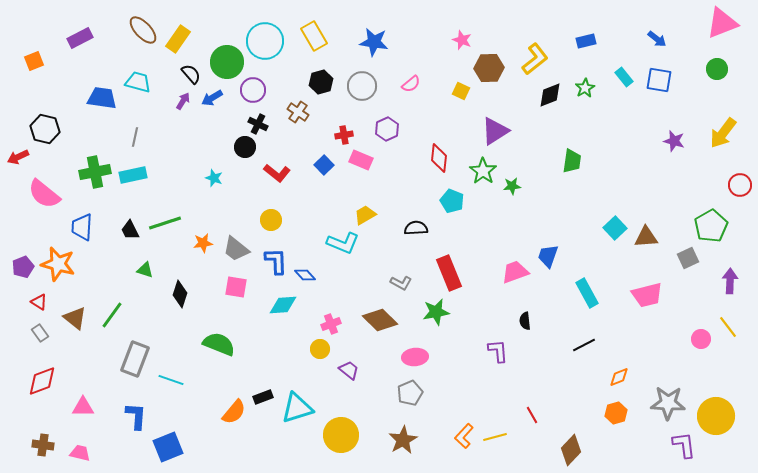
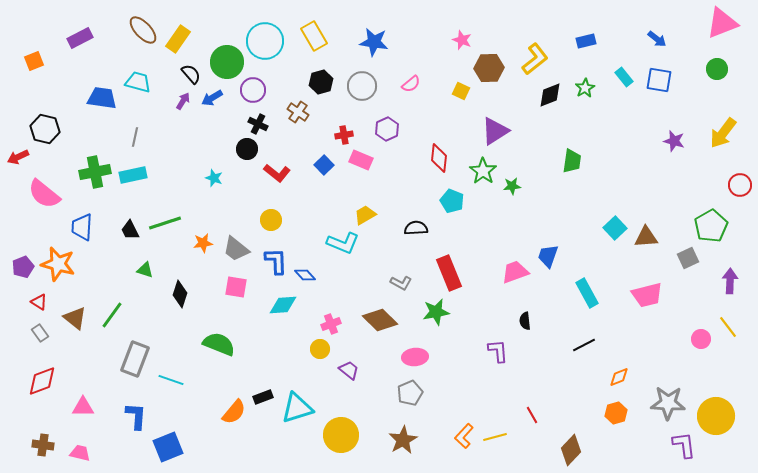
black circle at (245, 147): moved 2 px right, 2 px down
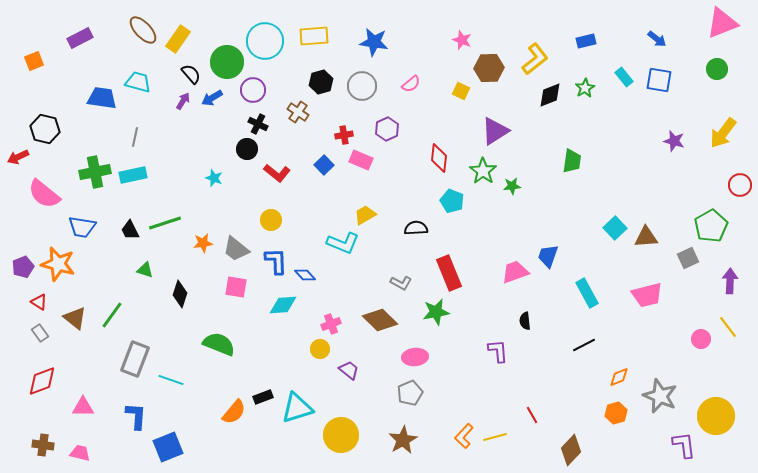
yellow rectangle at (314, 36): rotated 64 degrees counterclockwise
blue trapezoid at (82, 227): rotated 84 degrees counterclockwise
gray star at (668, 403): moved 8 px left, 7 px up; rotated 20 degrees clockwise
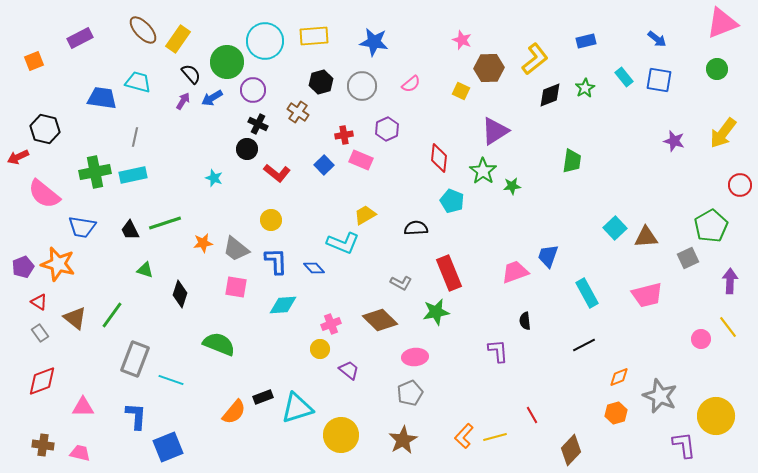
blue diamond at (305, 275): moved 9 px right, 7 px up
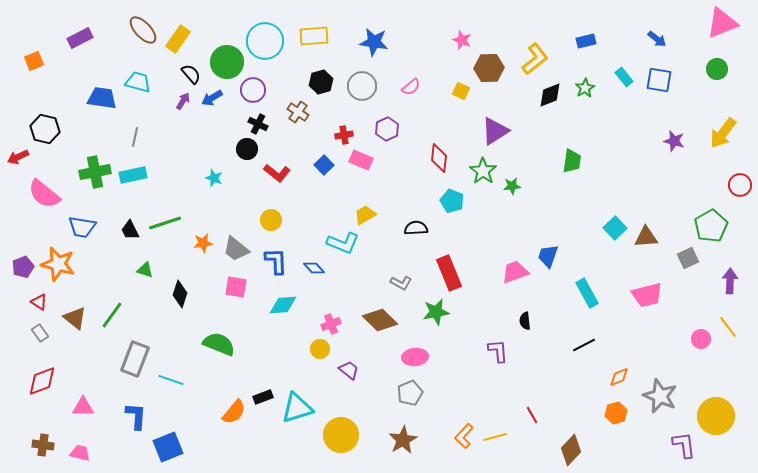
pink semicircle at (411, 84): moved 3 px down
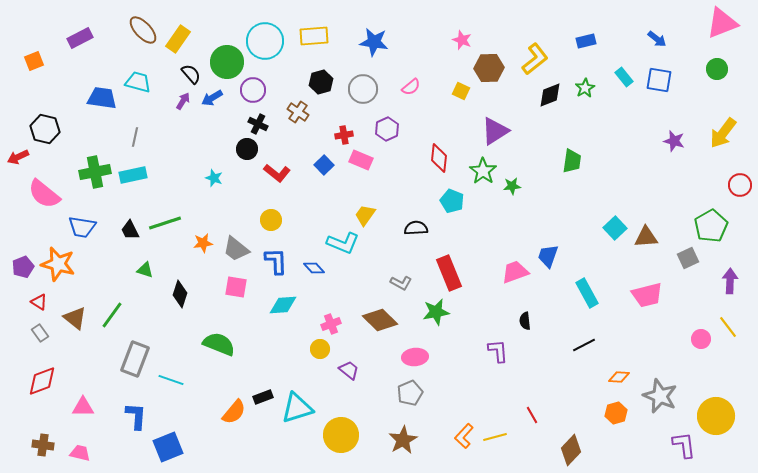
gray circle at (362, 86): moved 1 px right, 3 px down
yellow trapezoid at (365, 215): rotated 25 degrees counterclockwise
orange diamond at (619, 377): rotated 25 degrees clockwise
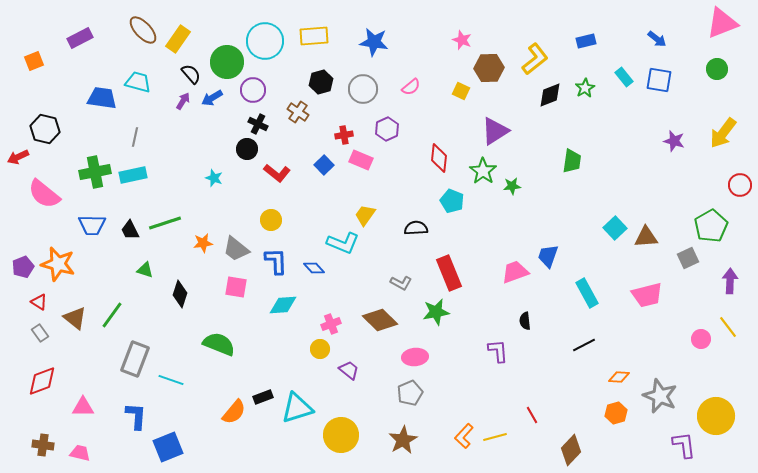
blue trapezoid at (82, 227): moved 10 px right, 2 px up; rotated 8 degrees counterclockwise
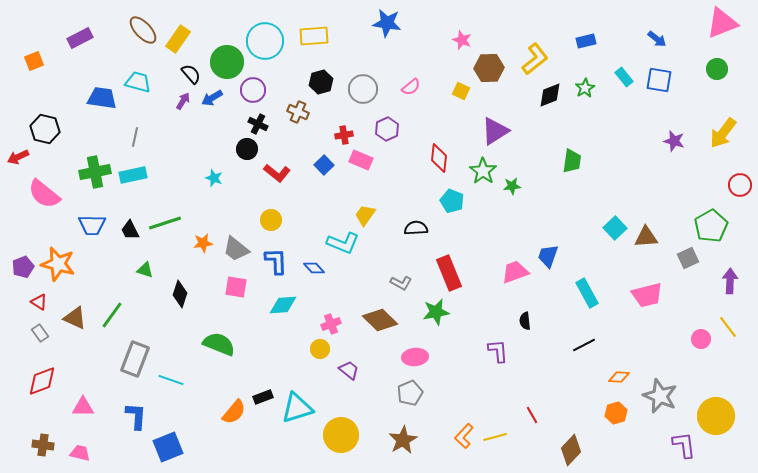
blue star at (374, 42): moved 13 px right, 19 px up
brown cross at (298, 112): rotated 10 degrees counterclockwise
brown triangle at (75, 318): rotated 15 degrees counterclockwise
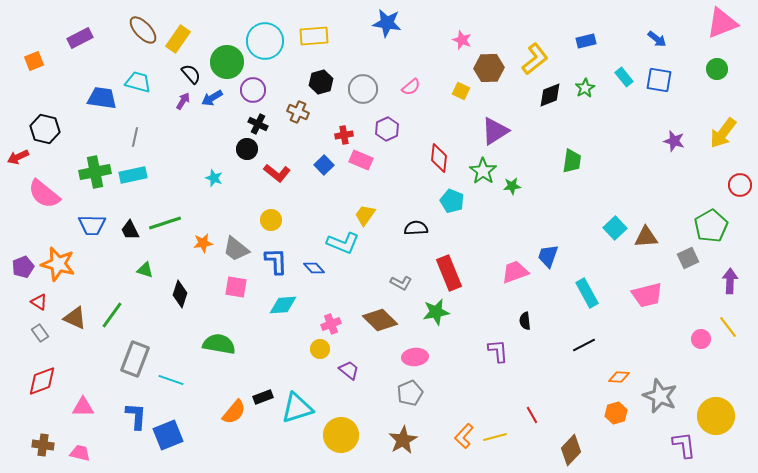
green semicircle at (219, 344): rotated 12 degrees counterclockwise
blue square at (168, 447): moved 12 px up
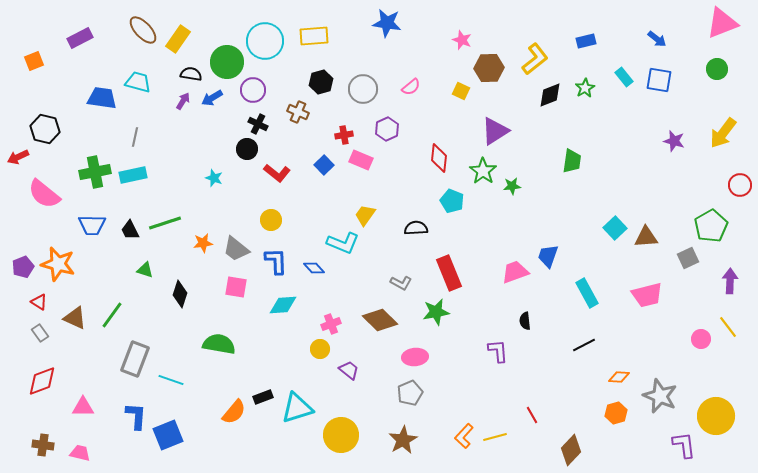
black semicircle at (191, 74): rotated 40 degrees counterclockwise
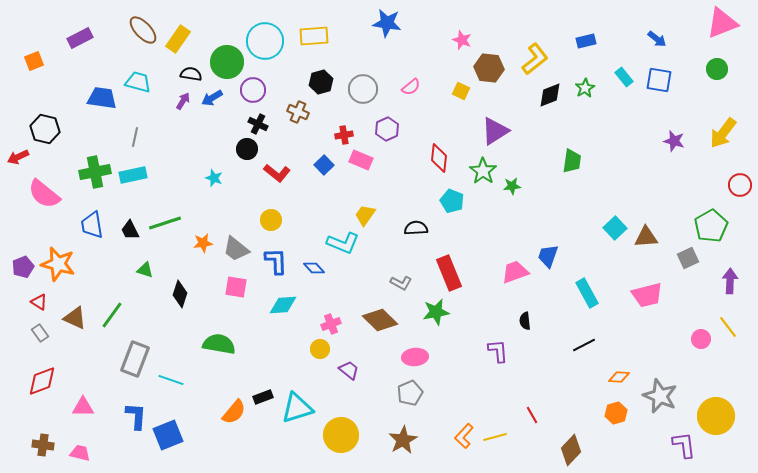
brown hexagon at (489, 68): rotated 8 degrees clockwise
blue trapezoid at (92, 225): rotated 80 degrees clockwise
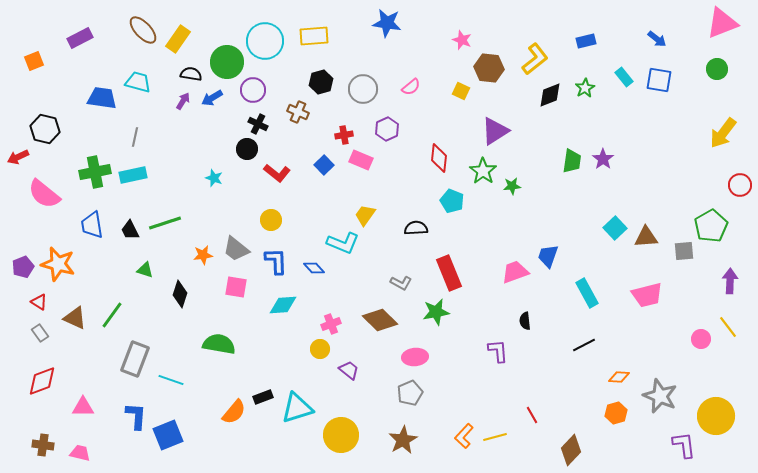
purple star at (674, 141): moved 71 px left, 18 px down; rotated 20 degrees clockwise
orange star at (203, 243): moved 12 px down
gray square at (688, 258): moved 4 px left, 7 px up; rotated 20 degrees clockwise
